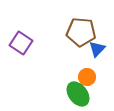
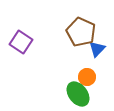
brown pentagon: rotated 20 degrees clockwise
purple square: moved 1 px up
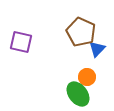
purple square: rotated 20 degrees counterclockwise
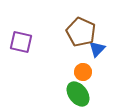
orange circle: moved 4 px left, 5 px up
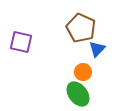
brown pentagon: moved 4 px up
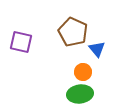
brown pentagon: moved 8 px left, 4 px down
blue triangle: rotated 24 degrees counterclockwise
green ellipse: moved 2 px right; rotated 60 degrees counterclockwise
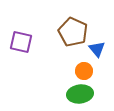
orange circle: moved 1 px right, 1 px up
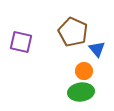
green ellipse: moved 1 px right, 2 px up
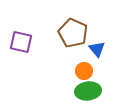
brown pentagon: moved 1 px down
green ellipse: moved 7 px right, 1 px up
